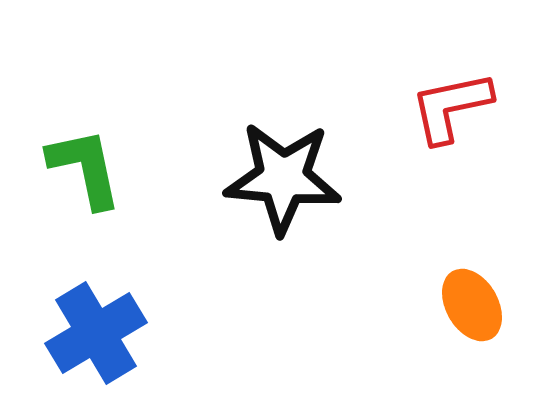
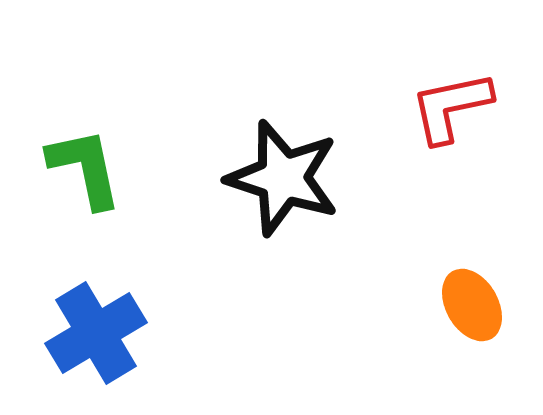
black star: rotated 13 degrees clockwise
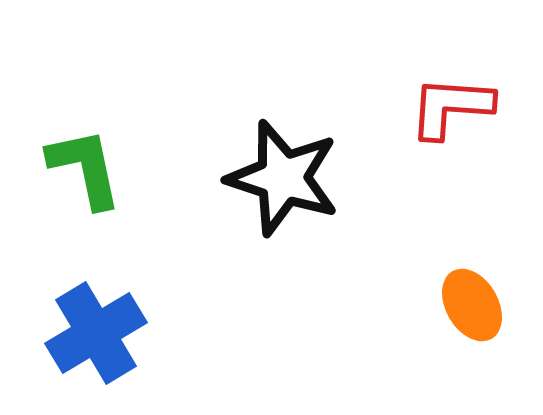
red L-shape: rotated 16 degrees clockwise
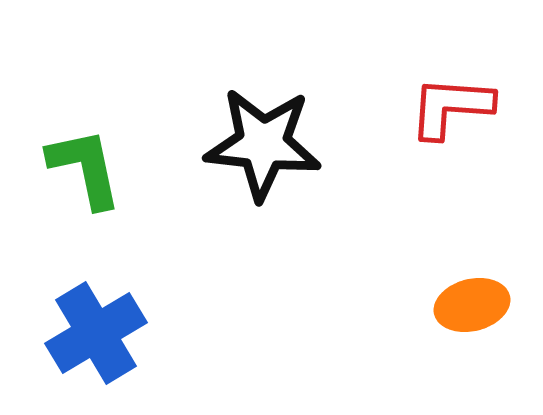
black star: moved 20 px left, 34 px up; rotated 12 degrees counterclockwise
orange ellipse: rotated 74 degrees counterclockwise
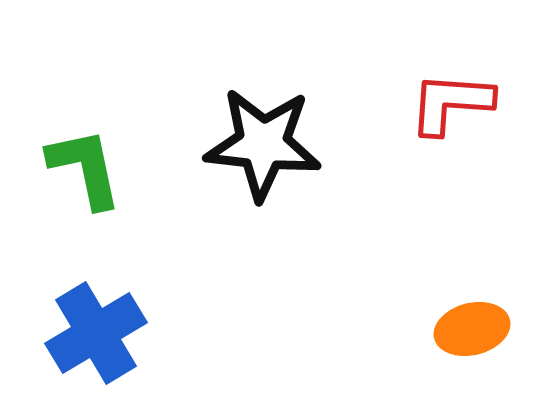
red L-shape: moved 4 px up
orange ellipse: moved 24 px down
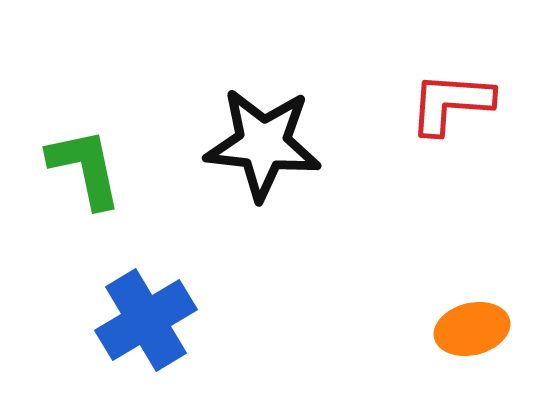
blue cross: moved 50 px right, 13 px up
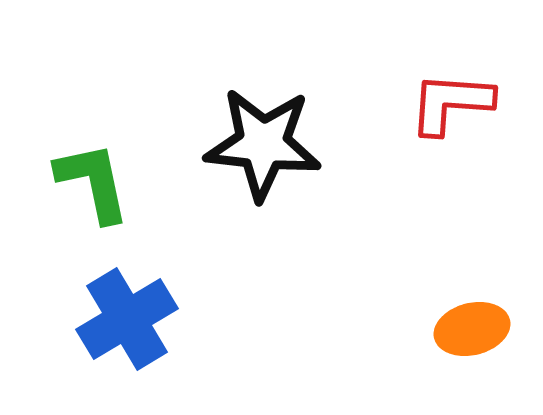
green L-shape: moved 8 px right, 14 px down
blue cross: moved 19 px left, 1 px up
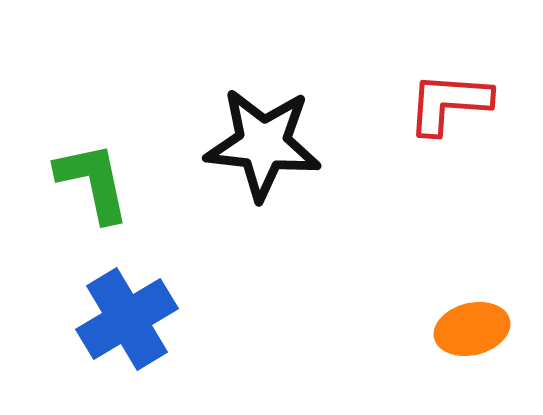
red L-shape: moved 2 px left
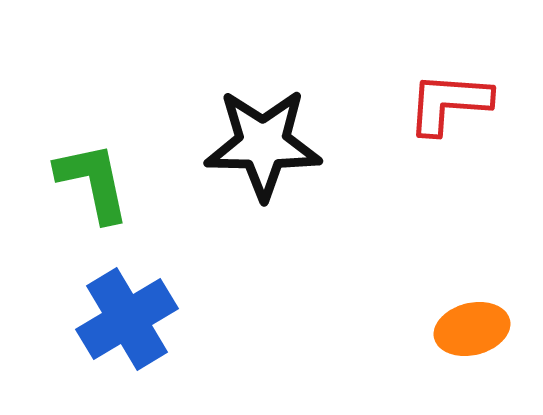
black star: rotated 5 degrees counterclockwise
